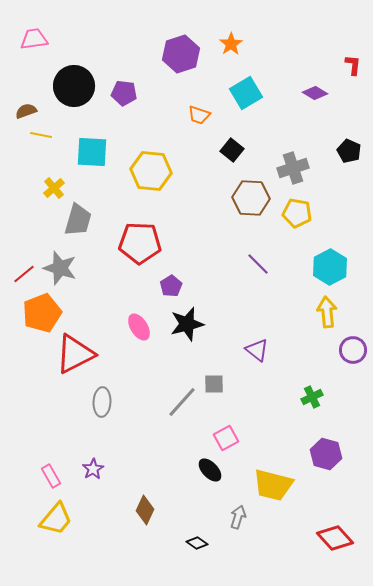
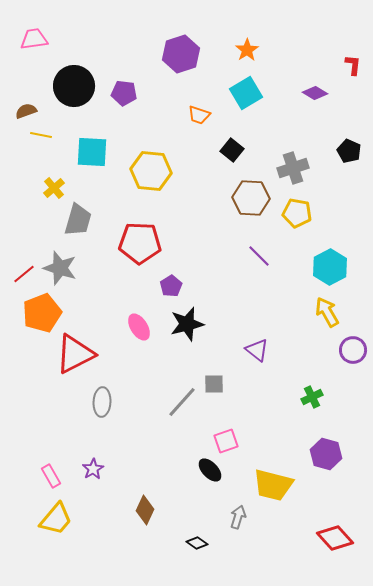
orange star at (231, 44): moved 16 px right, 6 px down
purple line at (258, 264): moved 1 px right, 8 px up
yellow arrow at (327, 312): rotated 24 degrees counterclockwise
pink square at (226, 438): moved 3 px down; rotated 10 degrees clockwise
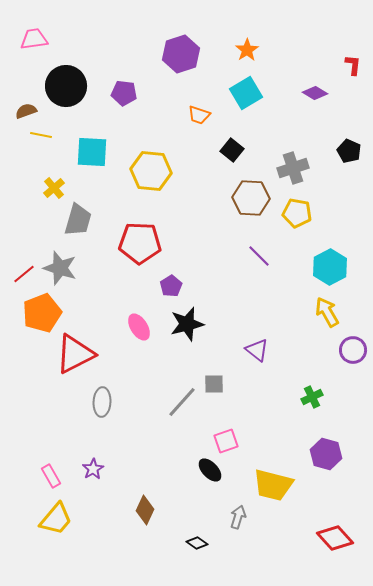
black circle at (74, 86): moved 8 px left
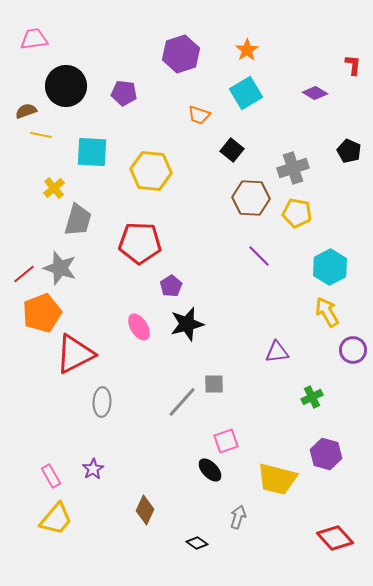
purple triangle at (257, 350): moved 20 px right, 2 px down; rotated 45 degrees counterclockwise
yellow trapezoid at (273, 485): moved 4 px right, 6 px up
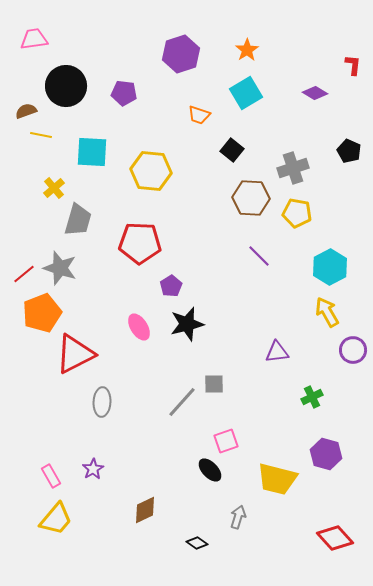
brown diamond at (145, 510): rotated 40 degrees clockwise
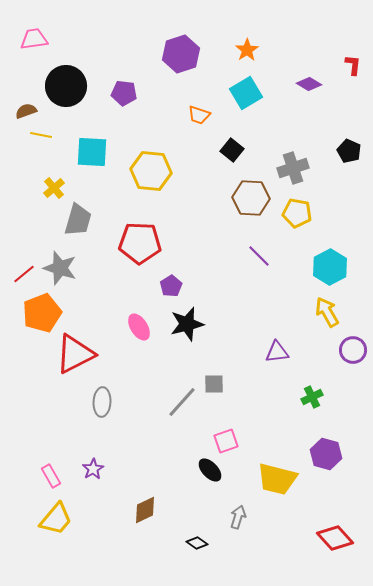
purple diamond at (315, 93): moved 6 px left, 9 px up
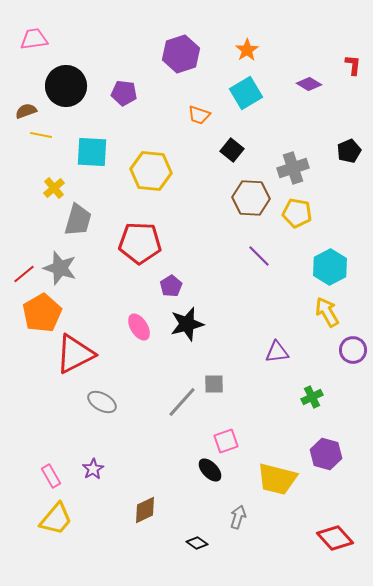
black pentagon at (349, 151): rotated 25 degrees clockwise
orange pentagon at (42, 313): rotated 9 degrees counterclockwise
gray ellipse at (102, 402): rotated 64 degrees counterclockwise
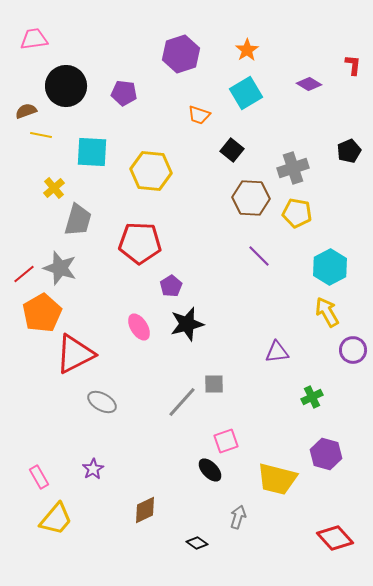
pink rectangle at (51, 476): moved 12 px left, 1 px down
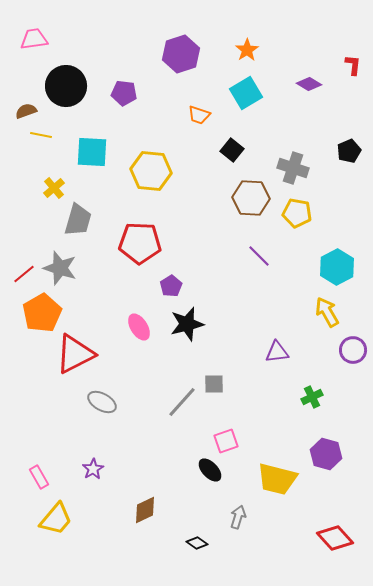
gray cross at (293, 168): rotated 36 degrees clockwise
cyan hexagon at (330, 267): moved 7 px right
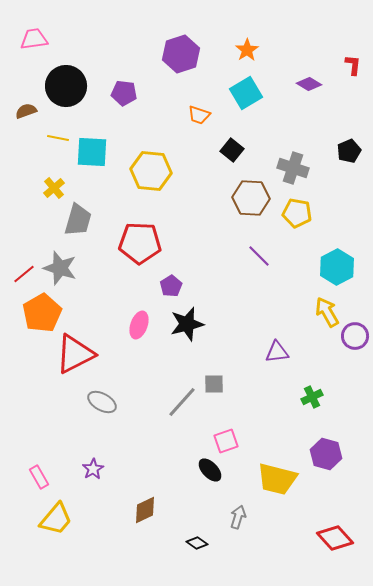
yellow line at (41, 135): moved 17 px right, 3 px down
pink ellipse at (139, 327): moved 2 px up; rotated 52 degrees clockwise
purple circle at (353, 350): moved 2 px right, 14 px up
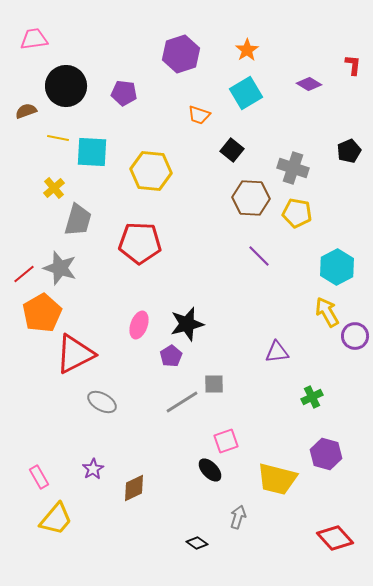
purple pentagon at (171, 286): moved 70 px down
gray line at (182, 402): rotated 16 degrees clockwise
brown diamond at (145, 510): moved 11 px left, 22 px up
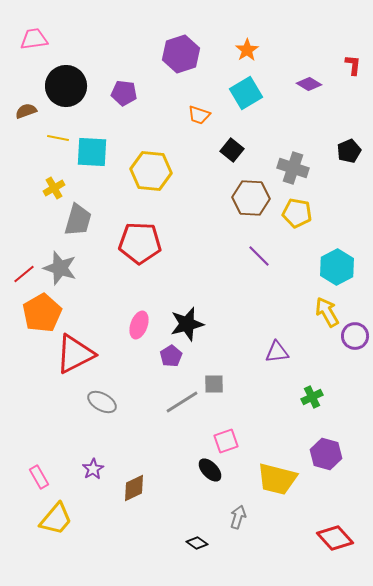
yellow cross at (54, 188): rotated 10 degrees clockwise
